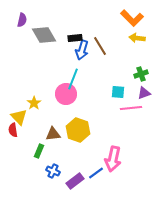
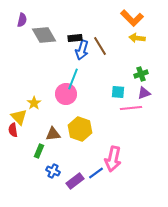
yellow hexagon: moved 2 px right, 1 px up
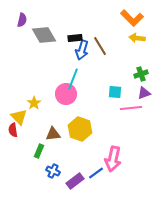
cyan square: moved 3 px left
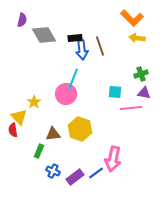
brown line: rotated 12 degrees clockwise
blue arrow: rotated 24 degrees counterclockwise
purple triangle: rotated 32 degrees clockwise
yellow star: moved 1 px up
purple rectangle: moved 4 px up
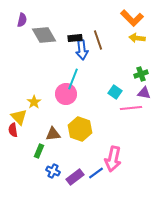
brown line: moved 2 px left, 6 px up
cyan square: rotated 32 degrees clockwise
